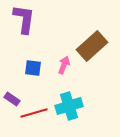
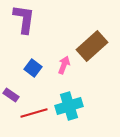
blue square: rotated 30 degrees clockwise
purple rectangle: moved 1 px left, 4 px up
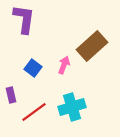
purple rectangle: rotated 42 degrees clockwise
cyan cross: moved 3 px right, 1 px down
red line: moved 1 px up; rotated 20 degrees counterclockwise
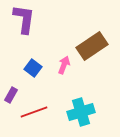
brown rectangle: rotated 8 degrees clockwise
purple rectangle: rotated 42 degrees clockwise
cyan cross: moved 9 px right, 5 px down
red line: rotated 16 degrees clockwise
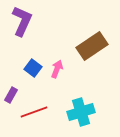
purple L-shape: moved 2 px left, 2 px down; rotated 16 degrees clockwise
pink arrow: moved 7 px left, 4 px down
